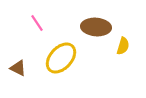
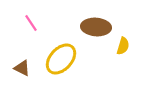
pink line: moved 6 px left
yellow ellipse: moved 1 px down
brown triangle: moved 4 px right
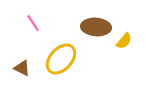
pink line: moved 2 px right
yellow semicircle: moved 1 px right, 5 px up; rotated 24 degrees clockwise
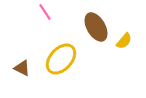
pink line: moved 12 px right, 11 px up
brown ellipse: rotated 56 degrees clockwise
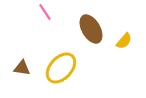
brown ellipse: moved 5 px left, 2 px down
yellow ellipse: moved 9 px down
brown triangle: rotated 18 degrees counterclockwise
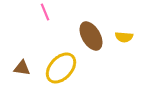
pink line: rotated 12 degrees clockwise
brown ellipse: moved 7 px down
yellow semicircle: moved 4 px up; rotated 54 degrees clockwise
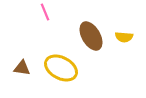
yellow ellipse: rotated 76 degrees clockwise
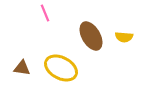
pink line: moved 1 px down
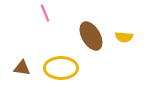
yellow ellipse: rotated 28 degrees counterclockwise
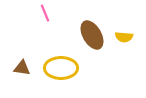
brown ellipse: moved 1 px right, 1 px up
